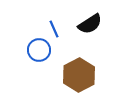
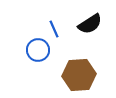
blue circle: moved 1 px left
brown hexagon: rotated 24 degrees clockwise
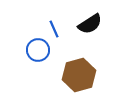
brown hexagon: rotated 12 degrees counterclockwise
